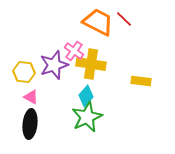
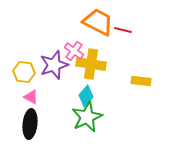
red line: moved 1 px left, 11 px down; rotated 30 degrees counterclockwise
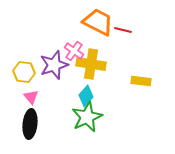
pink triangle: rotated 21 degrees clockwise
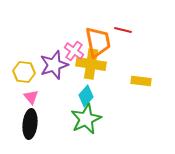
orange trapezoid: moved 20 px down; rotated 52 degrees clockwise
green star: moved 1 px left, 2 px down
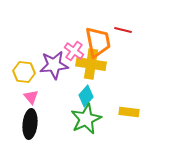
purple star: rotated 12 degrees clockwise
yellow rectangle: moved 12 px left, 31 px down
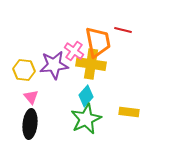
yellow hexagon: moved 2 px up
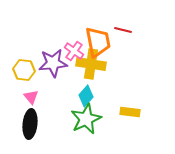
purple star: moved 1 px left, 2 px up
yellow rectangle: moved 1 px right
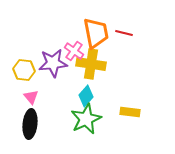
red line: moved 1 px right, 3 px down
orange trapezoid: moved 2 px left, 9 px up
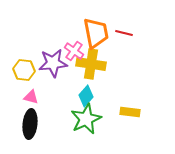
pink triangle: rotated 35 degrees counterclockwise
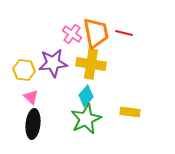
pink cross: moved 2 px left, 17 px up
pink triangle: rotated 28 degrees clockwise
black ellipse: moved 3 px right
